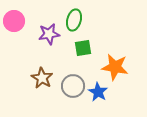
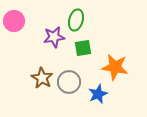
green ellipse: moved 2 px right
purple star: moved 5 px right, 3 px down
gray circle: moved 4 px left, 4 px up
blue star: moved 2 px down; rotated 18 degrees clockwise
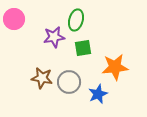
pink circle: moved 2 px up
orange star: rotated 16 degrees counterclockwise
brown star: rotated 20 degrees counterclockwise
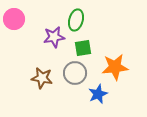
gray circle: moved 6 px right, 9 px up
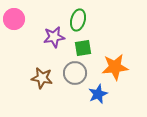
green ellipse: moved 2 px right
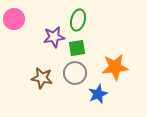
green square: moved 6 px left
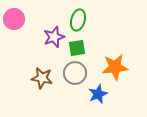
purple star: rotated 10 degrees counterclockwise
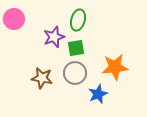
green square: moved 1 px left
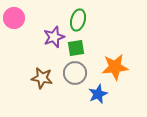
pink circle: moved 1 px up
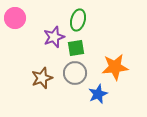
pink circle: moved 1 px right
brown star: rotated 30 degrees counterclockwise
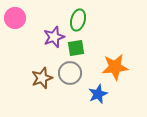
gray circle: moved 5 px left
